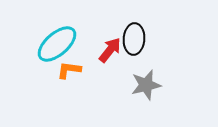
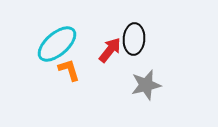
orange L-shape: rotated 65 degrees clockwise
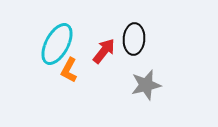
cyan ellipse: rotated 21 degrees counterclockwise
red arrow: moved 6 px left, 1 px down
orange L-shape: rotated 135 degrees counterclockwise
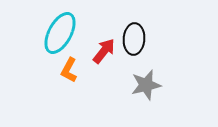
cyan ellipse: moved 3 px right, 11 px up
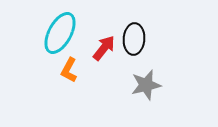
red arrow: moved 3 px up
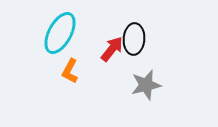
red arrow: moved 8 px right, 1 px down
orange L-shape: moved 1 px right, 1 px down
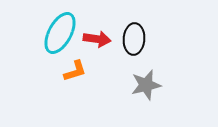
red arrow: moved 15 px left, 10 px up; rotated 60 degrees clockwise
orange L-shape: moved 5 px right; rotated 135 degrees counterclockwise
